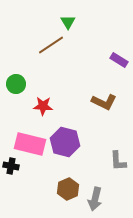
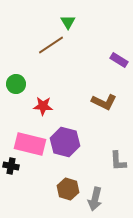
brown hexagon: rotated 20 degrees counterclockwise
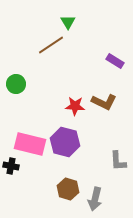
purple rectangle: moved 4 px left, 1 px down
red star: moved 32 px right
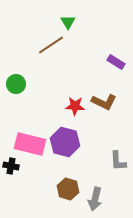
purple rectangle: moved 1 px right, 1 px down
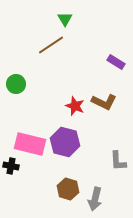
green triangle: moved 3 px left, 3 px up
red star: rotated 18 degrees clockwise
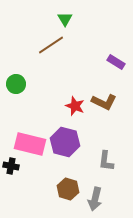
gray L-shape: moved 12 px left; rotated 10 degrees clockwise
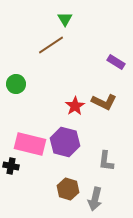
red star: rotated 18 degrees clockwise
